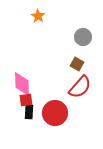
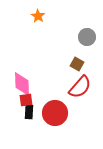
gray circle: moved 4 px right
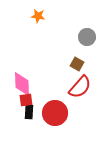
orange star: rotated 24 degrees counterclockwise
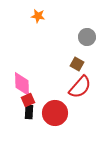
red square: moved 2 px right; rotated 16 degrees counterclockwise
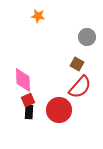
pink diamond: moved 1 px right, 4 px up
red circle: moved 4 px right, 3 px up
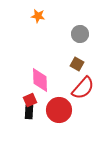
gray circle: moved 7 px left, 3 px up
pink diamond: moved 17 px right
red semicircle: moved 3 px right, 1 px down
red square: moved 2 px right
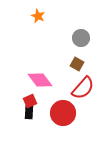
orange star: rotated 16 degrees clockwise
gray circle: moved 1 px right, 4 px down
pink diamond: rotated 35 degrees counterclockwise
red square: moved 1 px down
red circle: moved 4 px right, 3 px down
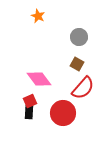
gray circle: moved 2 px left, 1 px up
pink diamond: moved 1 px left, 1 px up
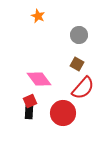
gray circle: moved 2 px up
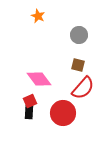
brown square: moved 1 px right, 1 px down; rotated 16 degrees counterclockwise
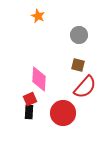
pink diamond: rotated 40 degrees clockwise
red semicircle: moved 2 px right, 1 px up
red square: moved 2 px up
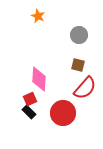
red semicircle: moved 1 px down
black rectangle: rotated 48 degrees counterclockwise
